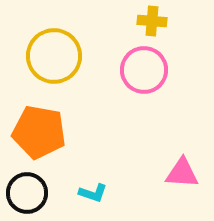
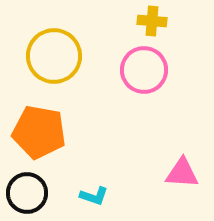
cyan L-shape: moved 1 px right, 3 px down
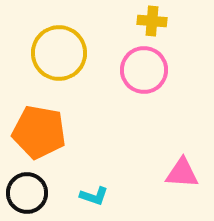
yellow circle: moved 5 px right, 3 px up
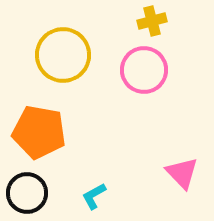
yellow cross: rotated 20 degrees counterclockwise
yellow circle: moved 4 px right, 2 px down
pink triangle: rotated 42 degrees clockwise
cyan L-shape: rotated 132 degrees clockwise
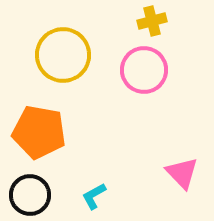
black circle: moved 3 px right, 2 px down
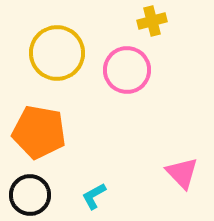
yellow circle: moved 6 px left, 2 px up
pink circle: moved 17 px left
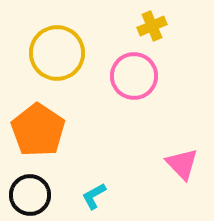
yellow cross: moved 5 px down; rotated 8 degrees counterclockwise
pink circle: moved 7 px right, 6 px down
orange pentagon: moved 1 px left, 2 px up; rotated 24 degrees clockwise
pink triangle: moved 9 px up
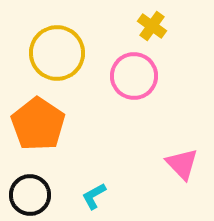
yellow cross: rotated 32 degrees counterclockwise
orange pentagon: moved 6 px up
